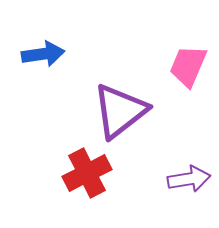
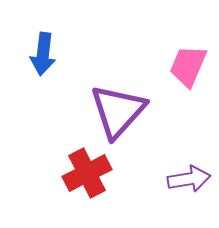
blue arrow: rotated 105 degrees clockwise
purple triangle: moved 2 px left; rotated 10 degrees counterclockwise
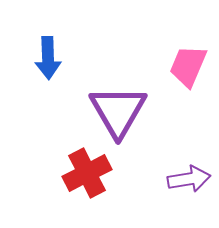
blue arrow: moved 5 px right, 4 px down; rotated 9 degrees counterclockwise
purple triangle: rotated 12 degrees counterclockwise
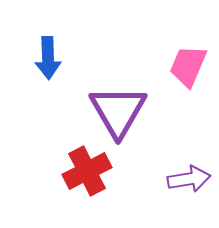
red cross: moved 2 px up
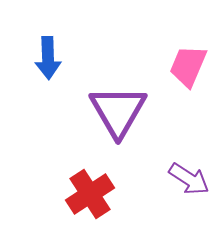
red cross: moved 3 px right, 23 px down; rotated 6 degrees counterclockwise
purple arrow: rotated 42 degrees clockwise
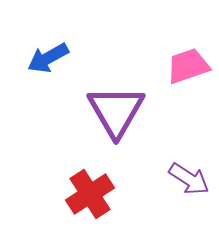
blue arrow: rotated 63 degrees clockwise
pink trapezoid: rotated 48 degrees clockwise
purple triangle: moved 2 px left
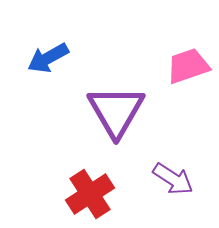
purple arrow: moved 16 px left
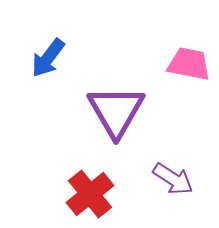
blue arrow: rotated 24 degrees counterclockwise
pink trapezoid: moved 1 px right, 2 px up; rotated 30 degrees clockwise
red cross: rotated 6 degrees counterclockwise
